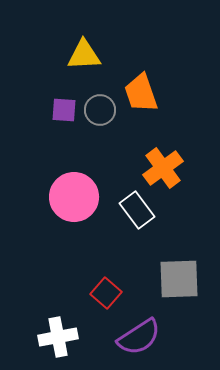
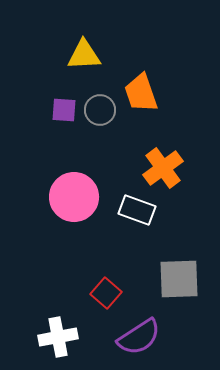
white rectangle: rotated 33 degrees counterclockwise
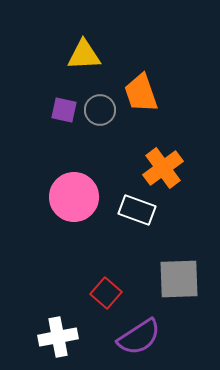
purple square: rotated 8 degrees clockwise
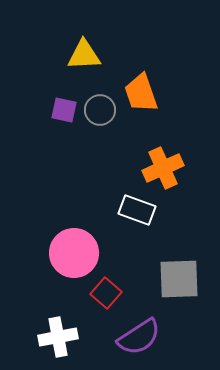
orange cross: rotated 12 degrees clockwise
pink circle: moved 56 px down
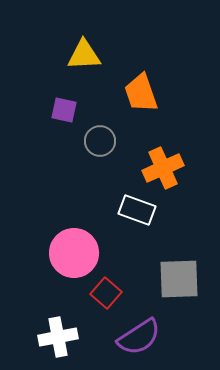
gray circle: moved 31 px down
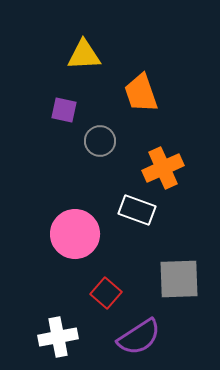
pink circle: moved 1 px right, 19 px up
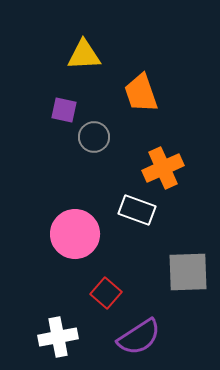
gray circle: moved 6 px left, 4 px up
gray square: moved 9 px right, 7 px up
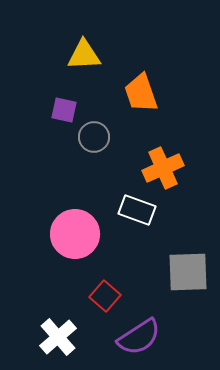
red square: moved 1 px left, 3 px down
white cross: rotated 30 degrees counterclockwise
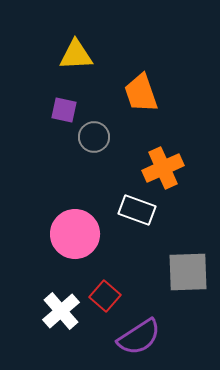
yellow triangle: moved 8 px left
white cross: moved 3 px right, 26 px up
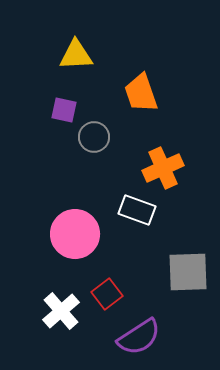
red square: moved 2 px right, 2 px up; rotated 12 degrees clockwise
